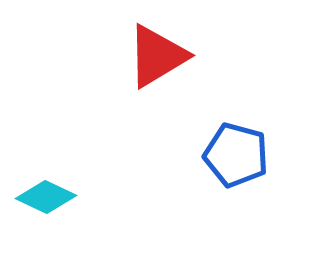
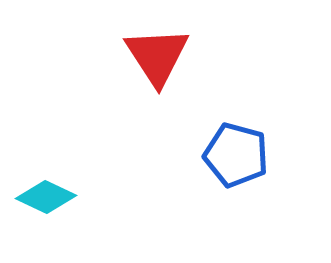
red triangle: rotated 32 degrees counterclockwise
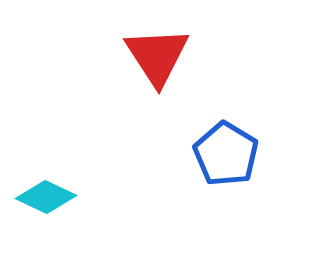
blue pentagon: moved 10 px left, 1 px up; rotated 16 degrees clockwise
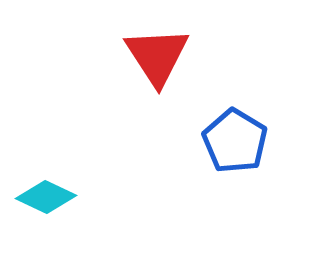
blue pentagon: moved 9 px right, 13 px up
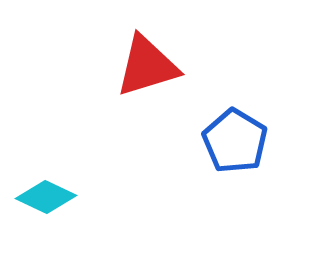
red triangle: moved 10 px left, 10 px down; rotated 46 degrees clockwise
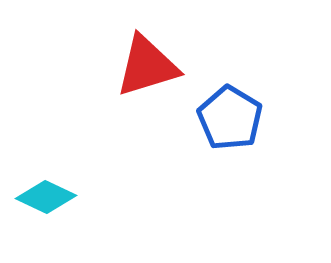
blue pentagon: moved 5 px left, 23 px up
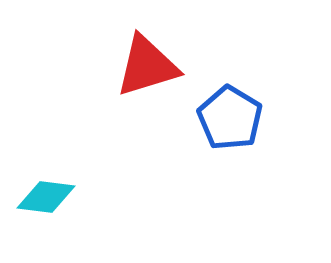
cyan diamond: rotated 18 degrees counterclockwise
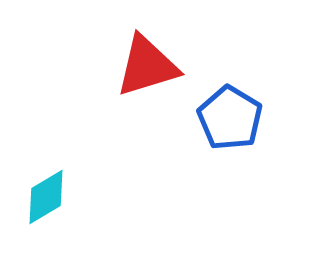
cyan diamond: rotated 38 degrees counterclockwise
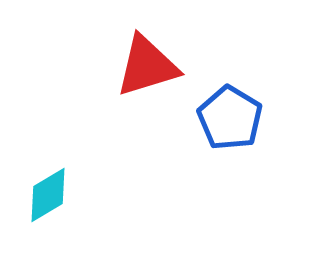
cyan diamond: moved 2 px right, 2 px up
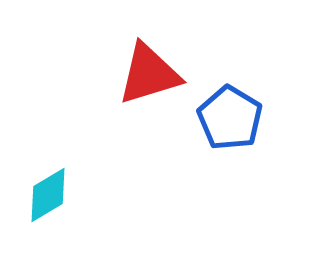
red triangle: moved 2 px right, 8 px down
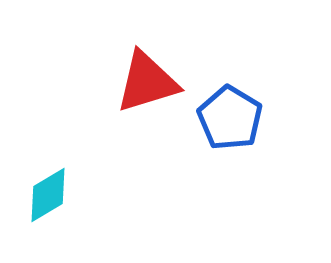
red triangle: moved 2 px left, 8 px down
